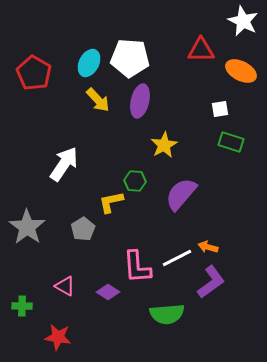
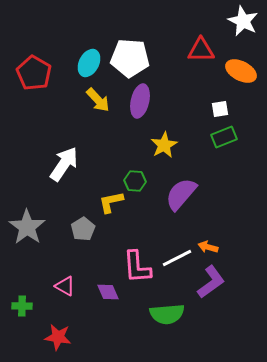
green rectangle: moved 7 px left, 5 px up; rotated 40 degrees counterclockwise
purple diamond: rotated 35 degrees clockwise
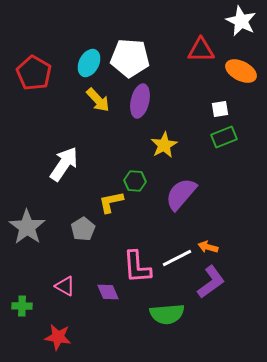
white star: moved 2 px left
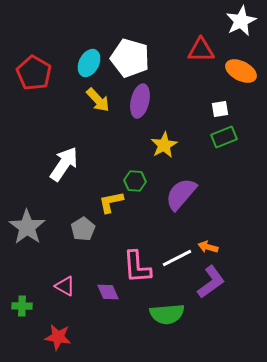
white star: rotated 20 degrees clockwise
white pentagon: rotated 12 degrees clockwise
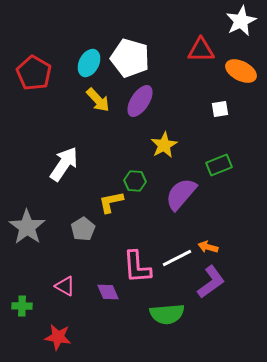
purple ellipse: rotated 20 degrees clockwise
green rectangle: moved 5 px left, 28 px down
